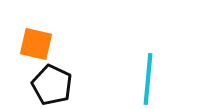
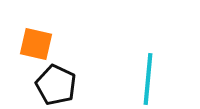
black pentagon: moved 4 px right
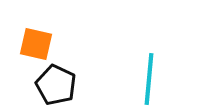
cyan line: moved 1 px right
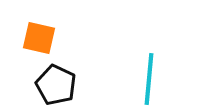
orange square: moved 3 px right, 6 px up
